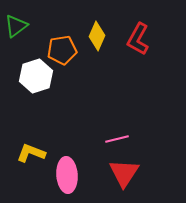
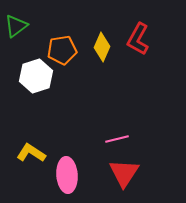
yellow diamond: moved 5 px right, 11 px down
yellow L-shape: rotated 12 degrees clockwise
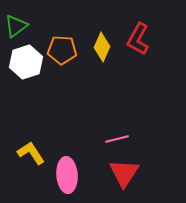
orange pentagon: rotated 12 degrees clockwise
white hexagon: moved 10 px left, 14 px up
yellow L-shape: rotated 24 degrees clockwise
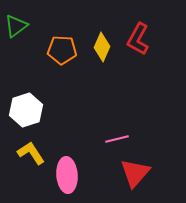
white hexagon: moved 48 px down
red triangle: moved 11 px right; rotated 8 degrees clockwise
